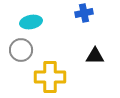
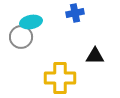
blue cross: moved 9 px left
gray circle: moved 13 px up
yellow cross: moved 10 px right, 1 px down
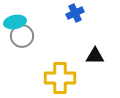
blue cross: rotated 12 degrees counterclockwise
cyan ellipse: moved 16 px left
gray circle: moved 1 px right, 1 px up
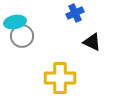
black triangle: moved 3 px left, 14 px up; rotated 24 degrees clockwise
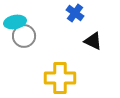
blue cross: rotated 30 degrees counterclockwise
gray circle: moved 2 px right
black triangle: moved 1 px right, 1 px up
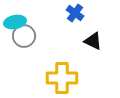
yellow cross: moved 2 px right
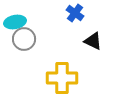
gray circle: moved 3 px down
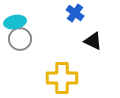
gray circle: moved 4 px left
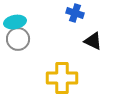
blue cross: rotated 18 degrees counterclockwise
gray circle: moved 2 px left
